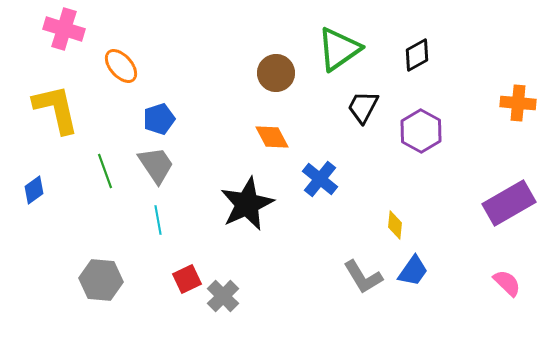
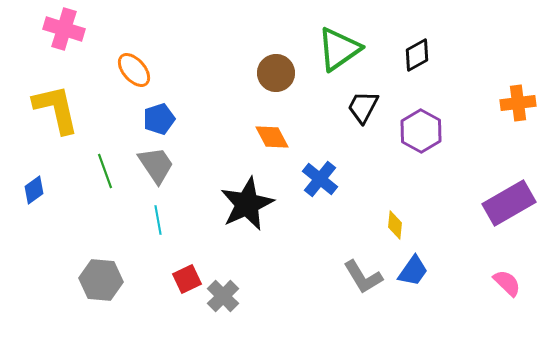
orange ellipse: moved 13 px right, 4 px down
orange cross: rotated 12 degrees counterclockwise
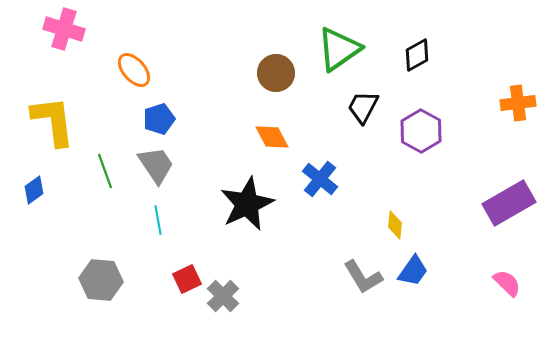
yellow L-shape: moved 3 px left, 12 px down; rotated 6 degrees clockwise
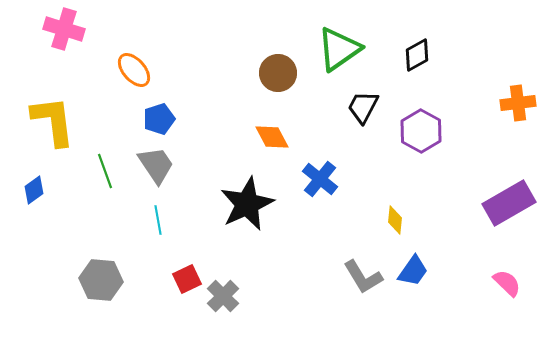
brown circle: moved 2 px right
yellow diamond: moved 5 px up
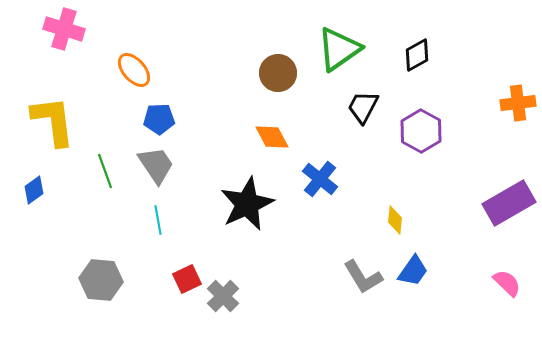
blue pentagon: rotated 16 degrees clockwise
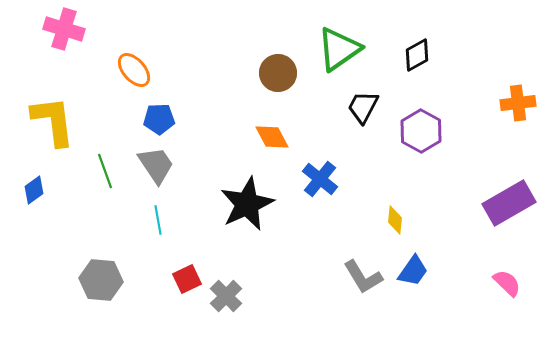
gray cross: moved 3 px right
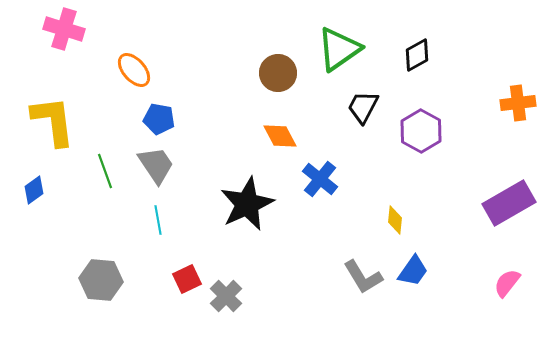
blue pentagon: rotated 12 degrees clockwise
orange diamond: moved 8 px right, 1 px up
pink semicircle: rotated 96 degrees counterclockwise
